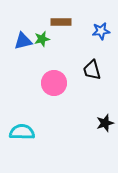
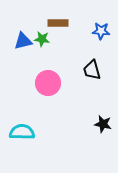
brown rectangle: moved 3 px left, 1 px down
blue star: rotated 12 degrees clockwise
green star: rotated 21 degrees clockwise
pink circle: moved 6 px left
black star: moved 2 px left, 1 px down; rotated 30 degrees clockwise
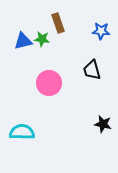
brown rectangle: rotated 72 degrees clockwise
pink circle: moved 1 px right
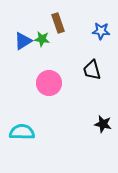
blue triangle: rotated 18 degrees counterclockwise
